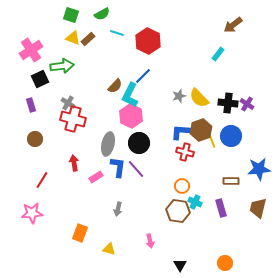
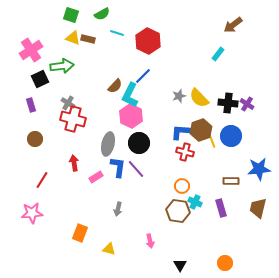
brown rectangle at (88, 39): rotated 56 degrees clockwise
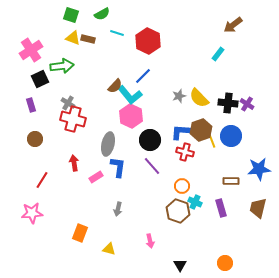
cyan L-shape at (130, 95): rotated 65 degrees counterclockwise
black circle at (139, 143): moved 11 px right, 3 px up
purple line at (136, 169): moved 16 px right, 3 px up
brown hexagon at (178, 211): rotated 10 degrees clockwise
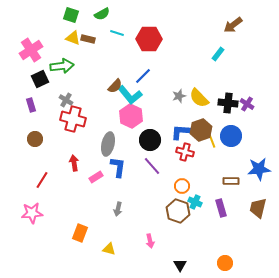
red hexagon at (148, 41): moved 1 px right, 2 px up; rotated 25 degrees counterclockwise
gray cross at (68, 103): moved 2 px left, 3 px up
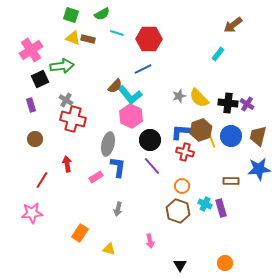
blue line at (143, 76): moved 7 px up; rotated 18 degrees clockwise
red arrow at (74, 163): moved 7 px left, 1 px down
cyan cross at (195, 202): moved 10 px right, 2 px down
brown trapezoid at (258, 208): moved 72 px up
orange rectangle at (80, 233): rotated 12 degrees clockwise
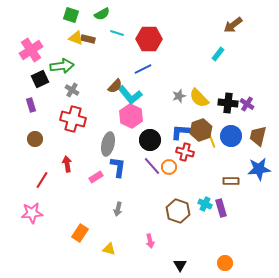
yellow triangle at (73, 38): moved 3 px right
gray cross at (66, 100): moved 6 px right, 10 px up
orange circle at (182, 186): moved 13 px left, 19 px up
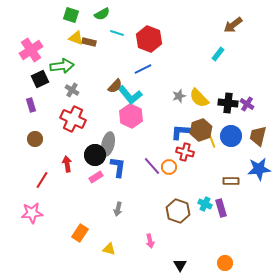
brown rectangle at (88, 39): moved 1 px right, 3 px down
red hexagon at (149, 39): rotated 20 degrees clockwise
red cross at (73, 119): rotated 10 degrees clockwise
black circle at (150, 140): moved 55 px left, 15 px down
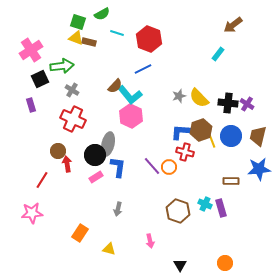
green square at (71, 15): moved 7 px right, 7 px down
brown circle at (35, 139): moved 23 px right, 12 px down
